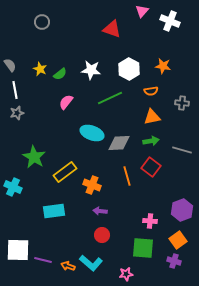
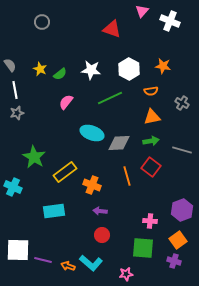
gray cross: rotated 24 degrees clockwise
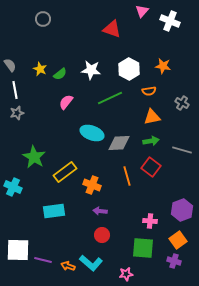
gray circle: moved 1 px right, 3 px up
orange semicircle: moved 2 px left
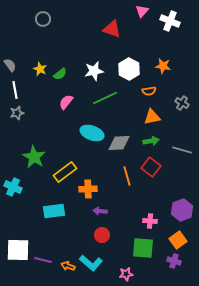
white star: moved 3 px right, 1 px down; rotated 18 degrees counterclockwise
green line: moved 5 px left
orange cross: moved 4 px left, 4 px down; rotated 24 degrees counterclockwise
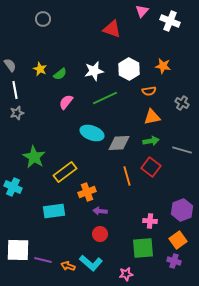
orange cross: moved 1 px left, 3 px down; rotated 18 degrees counterclockwise
red circle: moved 2 px left, 1 px up
green square: rotated 10 degrees counterclockwise
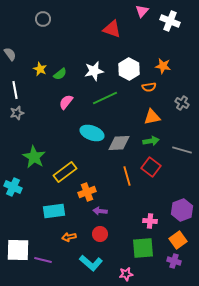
gray semicircle: moved 11 px up
orange semicircle: moved 4 px up
orange arrow: moved 1 px right, 29 px up; rotated 32 degrees counterclockwise
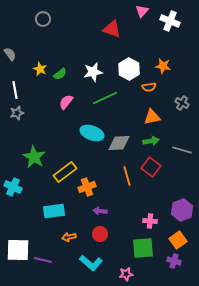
white star: moved 1 px left, 1 px down
orange cross: moved 5 px up
